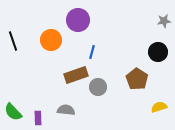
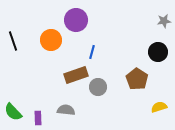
purple circle: moved 2 px left
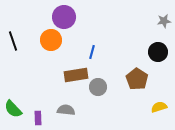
purple circle: moved 12 px left, 3 px up
brown rectangle: rotated 10 degrees clockwise
green semicircle: moved 3 px up
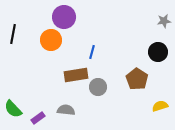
black line: moved 7 px up; rotated 30 degrees clockwise
yellow semicircle: moved 1 px right, 1 px up
purple rectangle: rotated 56 degrees clockwise
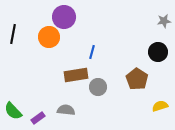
orange circle: moved 2 px left, 3 px up
green semicircle: moved 2 px down
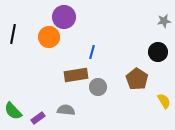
yellow semicircle: moved 4 px right, 5 px up; rotated 77 degrees clockwise
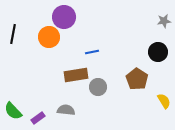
blue line: rotated 64 degrees clockwise
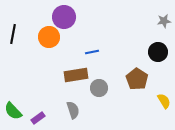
gray circle: moved 1 px right, 1 px down
gray semicircle: moved 7 px right; rotated 66 degrees clockwise
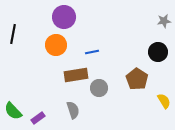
orange circle: moved 7 px right, 8 px down
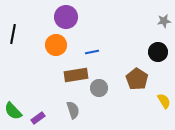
purple circle: moved 2 px right
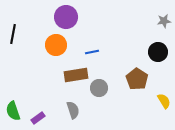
green semicircle: rotated 24 degrees clockwise
